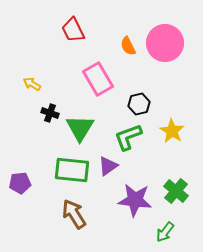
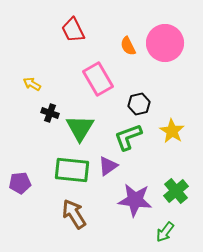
green cross: rotated 10 degrees clockwise
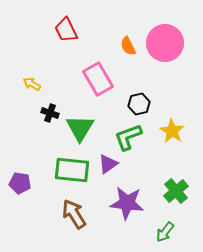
red trapezoid: moved 7 px left
purple triangle: moved 2 px up
purple pentagon: rotated 15 degrees clockwise
purple star: moved 8 px left, 3 px down
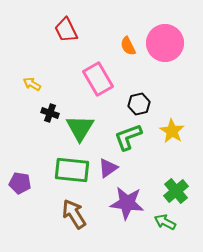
purple triangle: moved 4 px down
green arrow: moved 10 px up; rotated 80 degrees clockwise
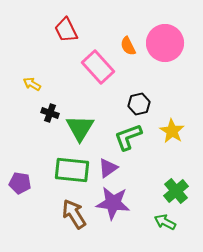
pink rectangle: moved 12 px up; rotated 12 degrees counterclockwise
purple star: moved 14 px left
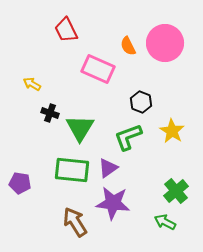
pink rectangle: moved 2 px down; rotated 24 degrees counterclockwise
black hexagon: moved 2 px right, 2 px up; rotated 25 degrees counterclockwise
brown arrow: moved 1 px right, 8 px down
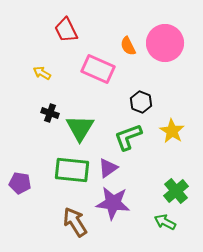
yellow arrow: moved 10 px right, 11 px up
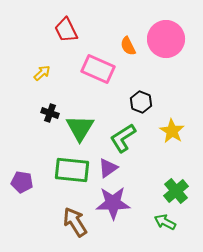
pink circle: moved 1 px right, 4 px up
yellow arrow: rotated 108 degrees clockwise
green L-shape: moved 5 px left, 1 px down; rotated 12 degrees counterclockwise
purple pentagon: moved 2 px right, 1 px up
purple star: rotated 8 degrees counterclockwise
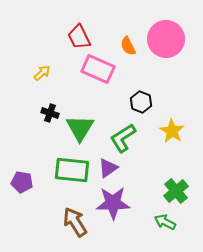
red trapezoid: moved 13 px right, 7 px down
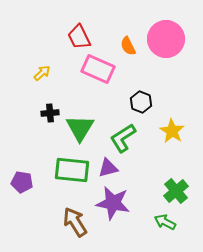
black cross: rotated 24 degrees counterclockwise
purple triangle: rotated 20 degrees clockwise
purple star: rotated 12 degrees clockwise
